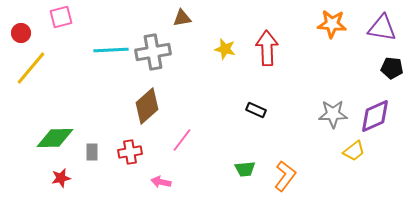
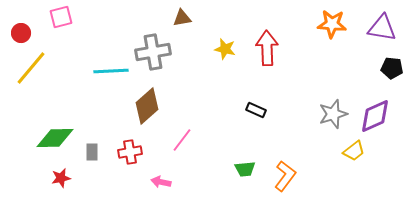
cyan line: moved 21 px down
gray star: rotated 16 degrees counterclockwise
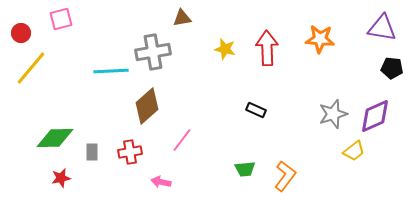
pink square: moved 2 px down
orange star: moved 12 px left, 15 px down
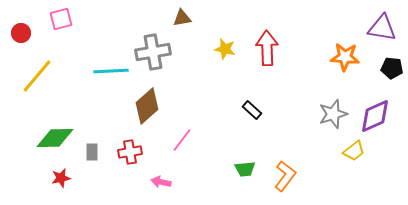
orange star: moved 25 px right, 18 px down
yellow line: moved 6 px right, 8 px down
black rectangle: moved 4 px left; rotated 18 degrees clockwise
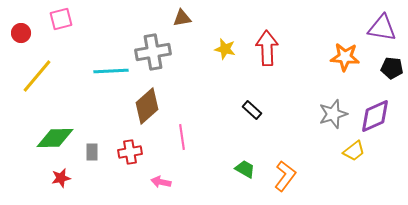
pink line: moved 3 px up; rotated 45 degrees counterclockwise
green trapezoid: rotated 145 degrees counterclockwise
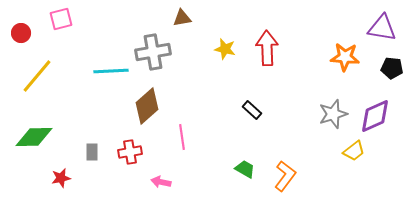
green diamond: moved 21 px left, 1 px up
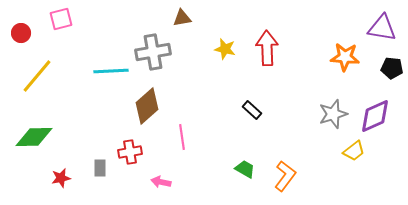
gray rectangle: moved 8 px right, 16 px down
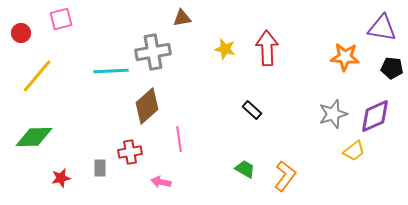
pink line: moved 3 px left, 2 px down
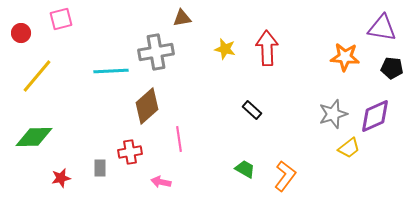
gray cross: moved 3 px right
yellow trapezoid: moved 5 px left, 3 px up
